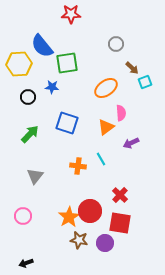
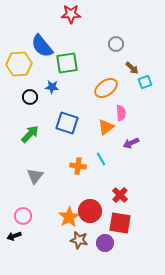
black circle: moved 2 px right
black arrow: moved 12 px left, 27 px up
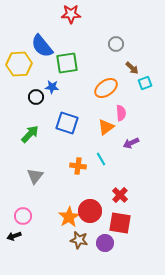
cyan square: moved 1 px down
black circle: moved 6 px right
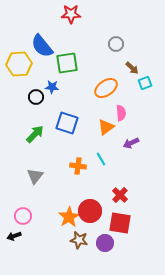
green arrow: moved 5 px right
